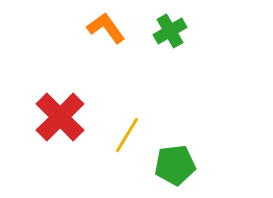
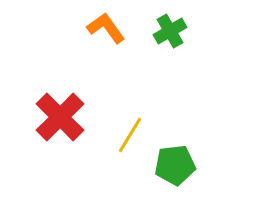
yellow line: moved 3 px right
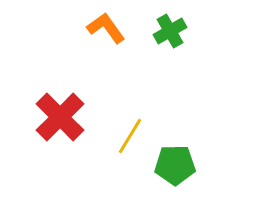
yellow line: moved 1 px down
green pentagon: rotated 6 degrees clockwise
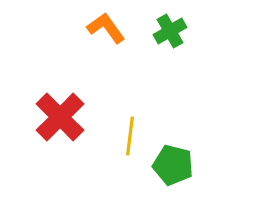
yellow line: rotated 24 degrees counterclockwise
green pentagon: moved 2 px left; rotated 15 degrees clockwise
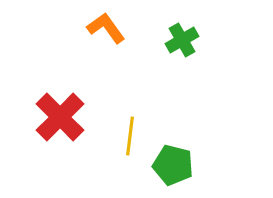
green cross: moved 12 px right, 9 px down
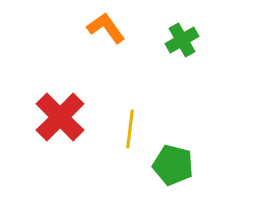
yellow line: moved 7 px up
